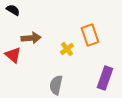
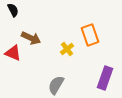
black semicircle: rotated 32 degrees clockwise
brown arrow: rotated 30 degrees clockwise
red triangle: moved 2 px up; rotated 18 degrees counterclockwise
gray semicircle: rotated 18 degrees clockwise
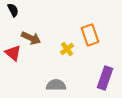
red triangle: rotated 18 degrees clockwise
gray semicircle: rotated 60 degrees clockwise
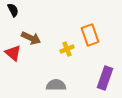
yellow cross: rotated 16 degrees clockwise
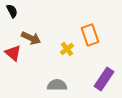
black semicircle: moved 1 px left, 1 px down
yellow cross: rotated 16 degrees counterclockwise
purple rectangle: moved 1 px left, 1 px down; rotated 15 degrees clockwise
gray semicircle: moved 1 px right
